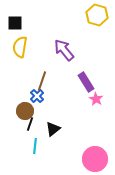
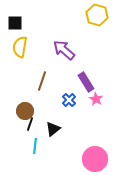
purple arrow: rotated 10 degrees counterclockwise
blue cross: moved 32 px right, 4 px down
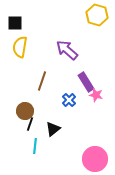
purple arrow: moved 3 px right
pink star: moved 4 px up; rotated 16 degrees counterclockwise
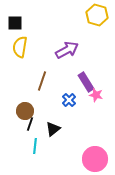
purple arrow: rotated 110 degrees clockwise
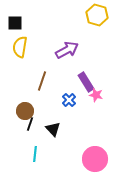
black triangle: rotated 35 degrees counterclockwise
cyan line: moved 8 px down
